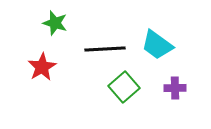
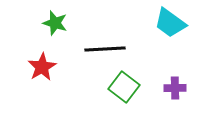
cyan trapezoid: moved 13 px right, 22 px up
green square: rotated 12 degrees counterclockwise
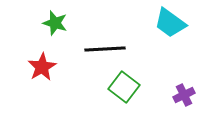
purple cross: moved 9 px right, 7 px down; rotated 25 degrees counterclockwise
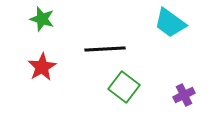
green star: moved 13 px left, 4 px up
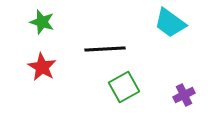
green star: moved 3 px down
red star: rotated 12 degrees counterclockwise
green square: rotated 24 degrees clockwise
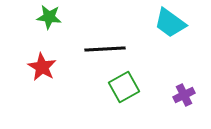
green star: moved 7 px right, 5 px up; rotated 10 degrees counterclockwise
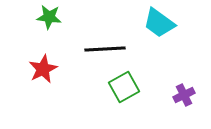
cyan trapezoid: moved 11 px left
red star: moved 1 px right, 2 px down; rotated 16 degrees clockwise
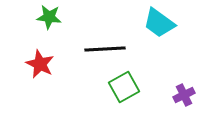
red star: moved 3 px left, 5 px up; rotated 20 degrees counterclockwise
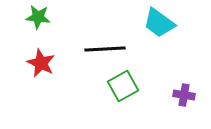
green star: moved 11 px left
red star: moved 1 px right, 1 px up
green square: moved 1 px left, 1 px up
purple cross: rotated 35 degrees clockwise
